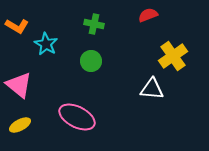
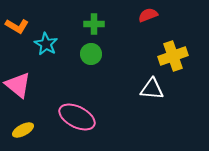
green cross: rotated 12 degrees counterclockwise
yellow cross: rotated 16 degrees clockwise
green circle: moved 7 px up
pink triangle: moved 1 px left
yellow ellipse: moved 3 px right, 5 px down
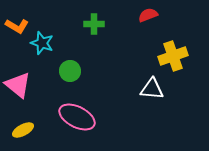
cyan star: moved 4 px left, 1 px up; rotated 10 degrees counterclockwise
green circle: moved 21 px left, 17 px down
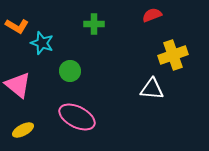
red semicircle: moved 4 px right
yellow cross: moved 1 px up
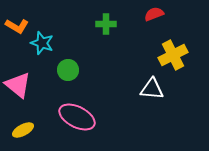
red semicircle: moved 2 px right, 1 px up
green cross: moved 12 px right
yellow cross: rotated 8 degrees counterclockwise
green circle: moved 2 px left, 1 px up
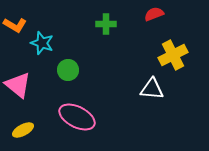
orange L-shape: moved 2 px left, 1 px up
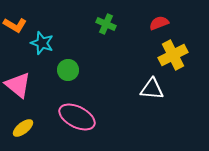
red semicircle: moved 5 px right, 9 px down
green cross: rotated 24 degrees clockwise
yellow ellipse: moved 2 px up; rotated 10 degrees counterclockwise
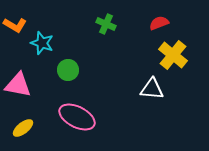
yellow cross: rotated 24 degrees counterclockwise
pink triangle: rotated 28 degrees counterclockwise
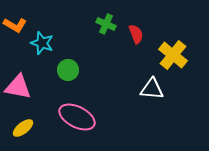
red semicircle: moved 23 px left, 11 px down; rotated 90 degrees clockwise
pink triangle: moved 2 px down
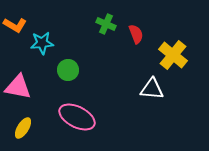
cyan star: rotated 25 degrees counterclockwise
yellow ellipse: rotated 20 degrees counterclockwise
